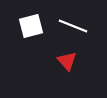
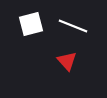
white square: moved 2 px up
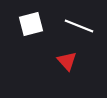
white line: moved 6 px right
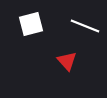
white line: moved 6 px right
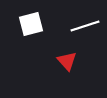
white line: rotated 40 degrees counterclockwise
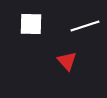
white square: rotated 15 degrees clockwise
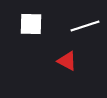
red triangle: rotated 20 degrees counterclockwise
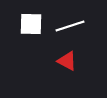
white line: moved 15 px left
